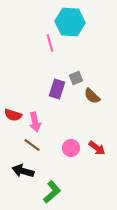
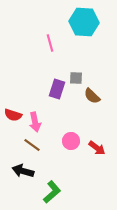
cyan hexagon: moved 14 px right
gray square: rotated 24 degrees clockwise
pink circle: moved 7 px up
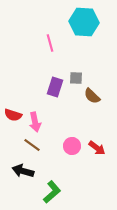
purple rectangle: moved 2 px left, 2 px up
pink circle: moved 1 px right, 5 px down
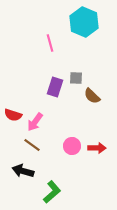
cyan hexagon: rotated 20 degrees clockwise
pink arrow: rotated 48 degrees clockwise
red arrow: rotated 36 degrees counterclockwise
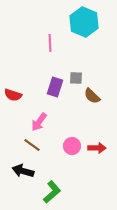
pink line: rotated 12 degrees clockwise
red semicircle: moved 20 px up
pink arrow: moved 4 px right
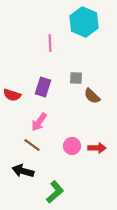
purple rectangle: moved 12 px left
red semicircle: moved 1 px left
green L-shape: moved 3 px right
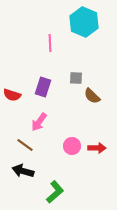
brown line: moved 7 px left
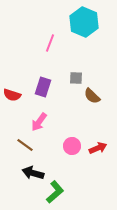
pink line: rotated 24 degrees clockwise
red arrow: moved 1 px right; rotated 24 degrees counterclockwise
black arrow: moved 10 px right, 2 px down
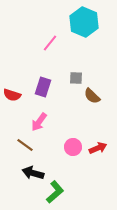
pink line: rotated 18 degrees clockwise
pink circle: moved 1 px right, 1 px down
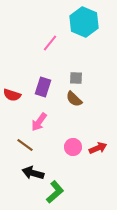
brown semicircle: moved 18 px left, 3 px down
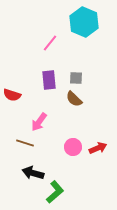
purple rectangle: moved 6 px right, 7 px up; rotated 24 degrees counterclockwise
brown line: moved 2 px up; rotated 18 degrees counterclockwise
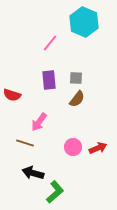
brown semicircle: moved 3 px right; rotated 96 degrees counterclockwise
